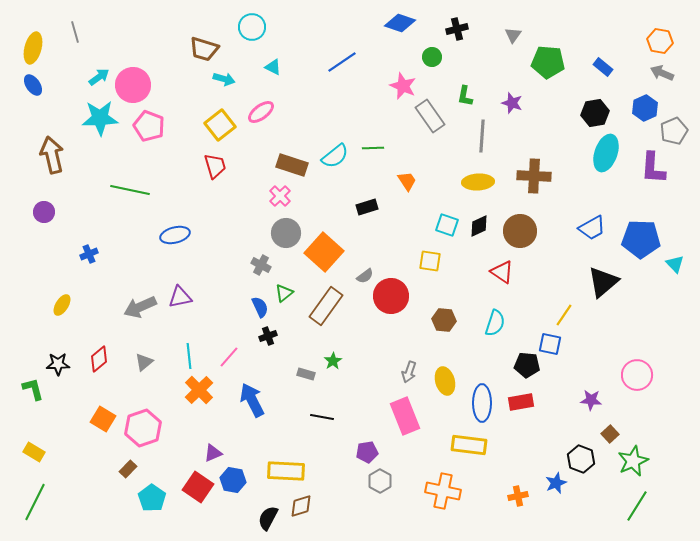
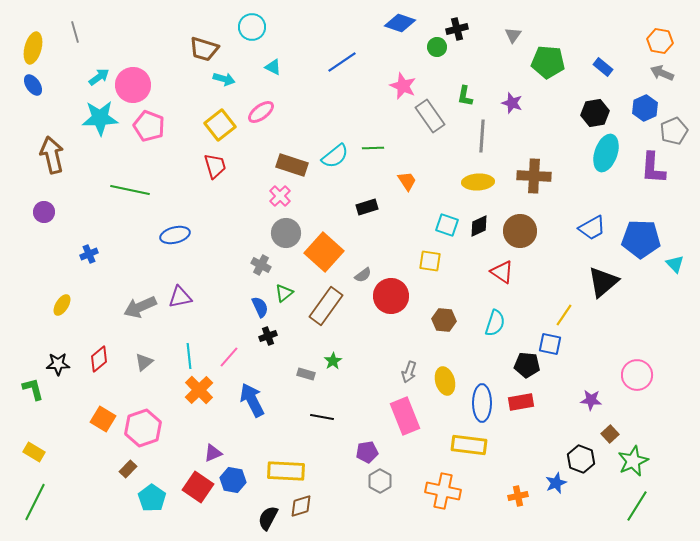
green circle at (432, 57): moved 5 px right, 10 px up
gray semicircle at (365, 276): moved 2 px left, 1 px up
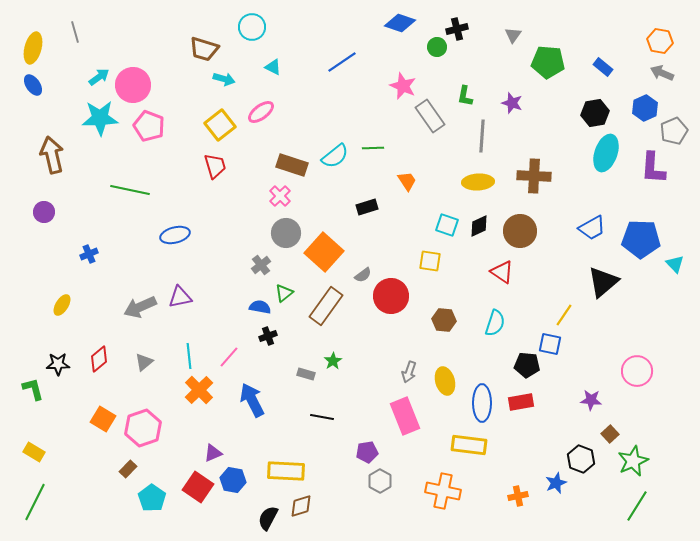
gray cross at (261, 265): rotated 24 degrees clockwise
blue semicircle at (260, 307): rotated 55 degrees counterclockwise
pink circle at (637, 375): moved 4 px up
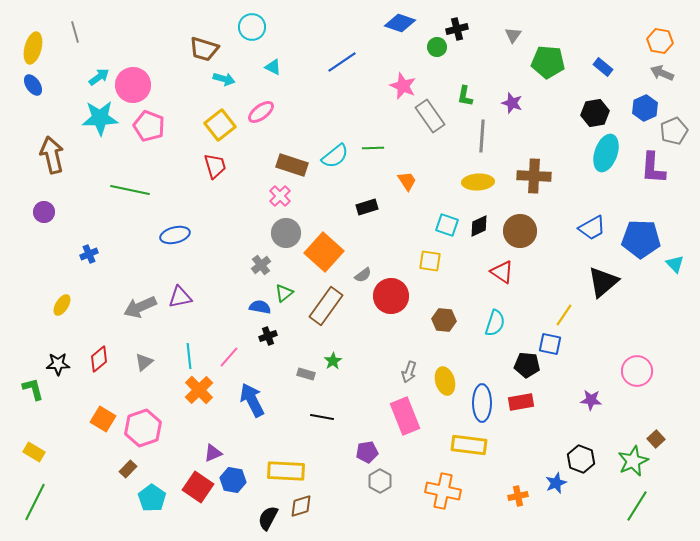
brown square at (610, 434): moved 46 px right, 5 px down
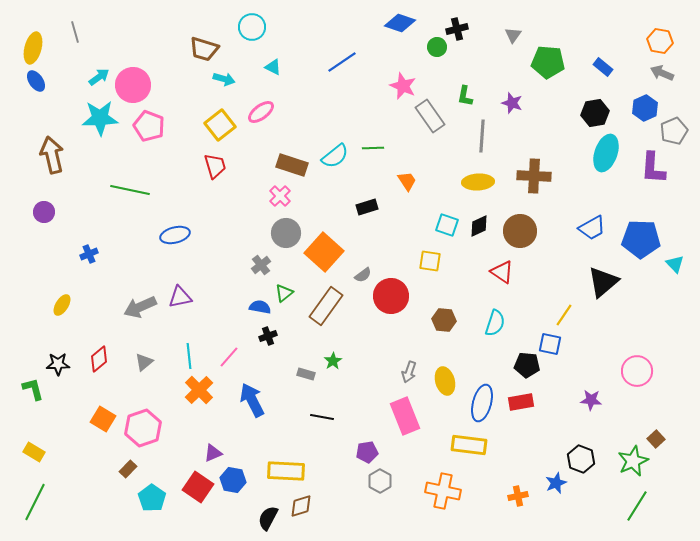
blue ellipse at (33, 85): moved 3 px right, 4 px up
blue ellipse at (482, 403): rotated 15 degrees clockwise
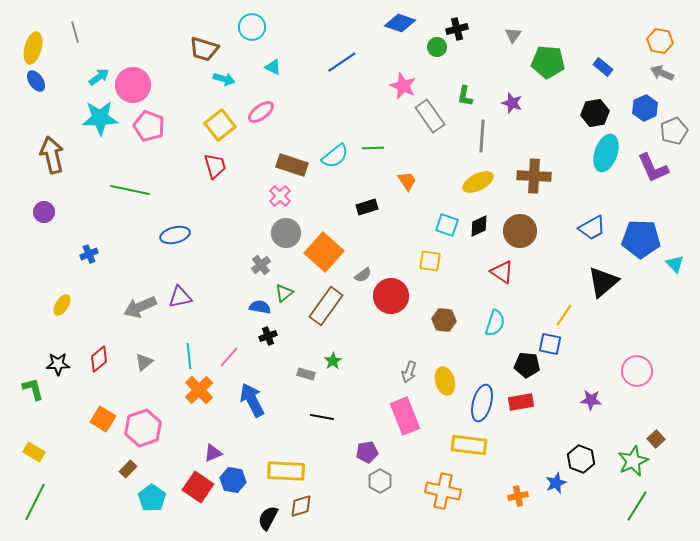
purple L-shape at (653, 168): rotated 28 degrees counterclockwise
yellow ellipse at (478, 182): rotated 24 degrees counterclockwise
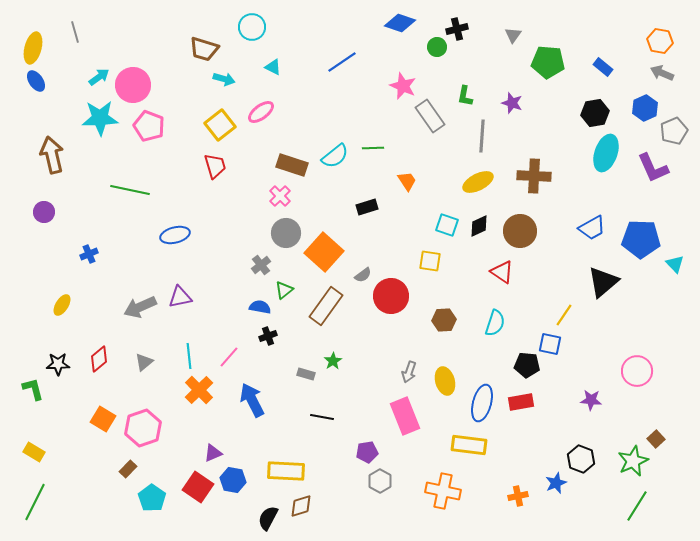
green triangle at (284, 293): moved 3 px up
brown hexagon at (444, 320): rotated 10 degrees counterclockwise
